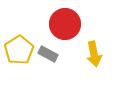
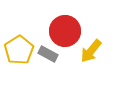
red circle: moved 7 px down
yellow arrow: moved 3 px left, 3 px up; rotated 50 degrees clockwise
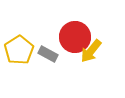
red circle: moved 10 px right, 6 px down
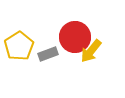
yellow pentagon: moved 4 px up
gray rectangle: rotated 48 degrees counterclockwise
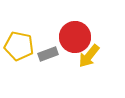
yellow pentagon: rotated 28 degrees counterclockwise
yellow arrow: moved 2 px left, 5 px down
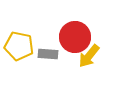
gray rectangle: rotated 24 degrees clockwise
